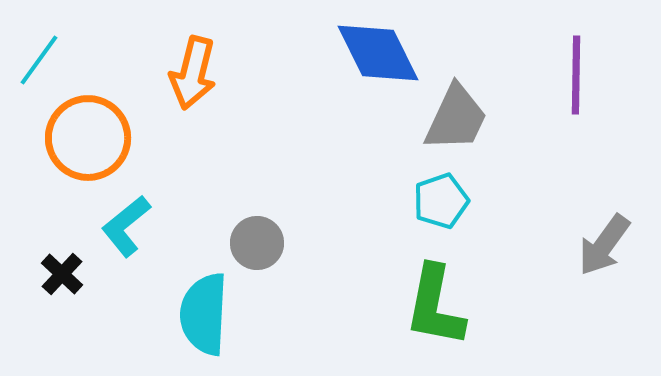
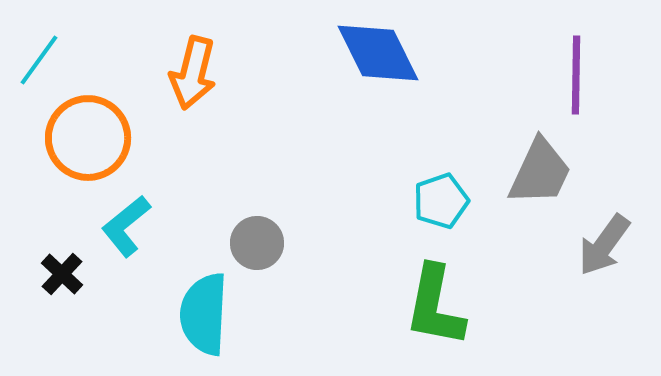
gray trapezoid: moved 84 px right, 54 px down
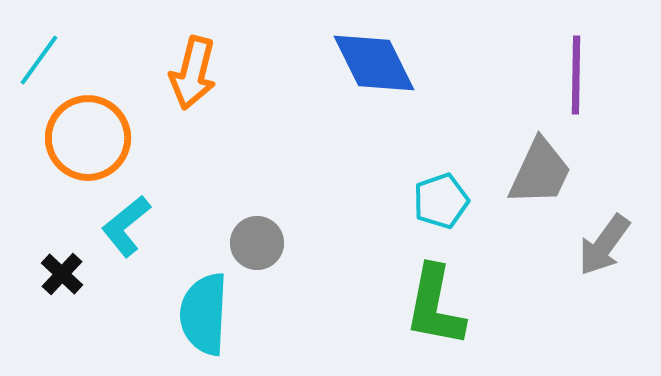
blue diamond: moved 4 px left, 10 px down
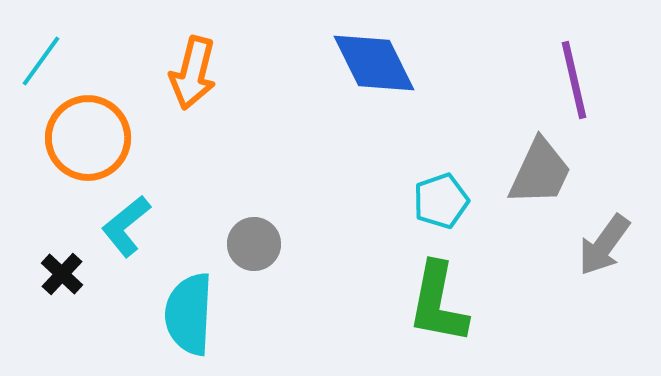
cyan line: moved 2 px right, 1 px down
purple line: moved 2 px left, 5 px down; rotated 14 degrees counterclockwise
gray circle: moved 3 px left, 1 px down
green L-shape: moved 3 px right, 3 px up
cyan semicircle: moved 15 px left
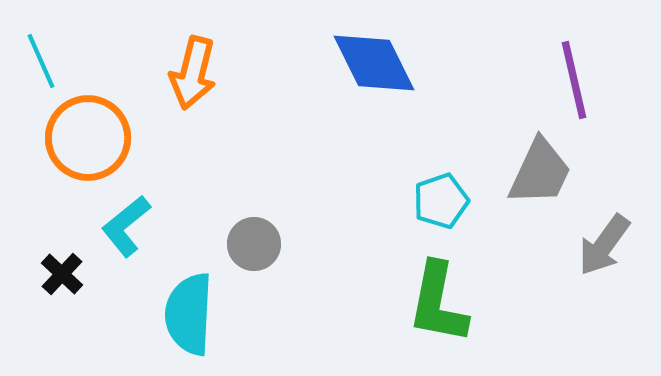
cyan line: rotated 60 degrees counterclockwise
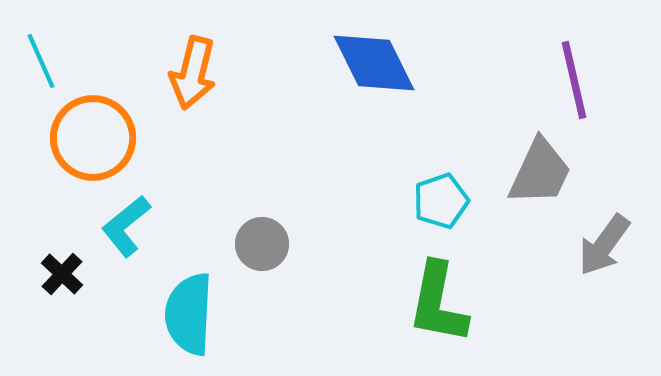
orange circle: moved 5 px right
gray circle: moved 8 px right
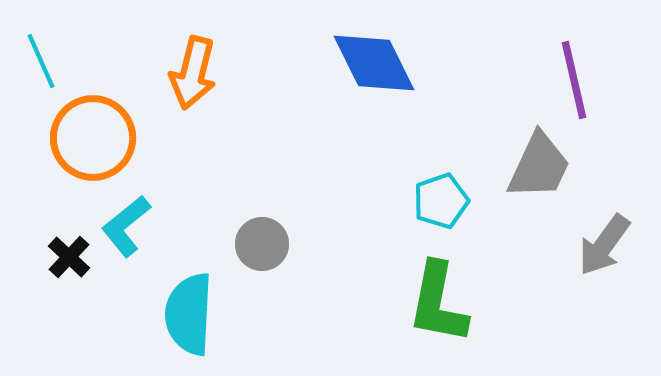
gray trapezoid: moved 1 px left, 6 px up
black cross: moved 7 px right, 17 px up
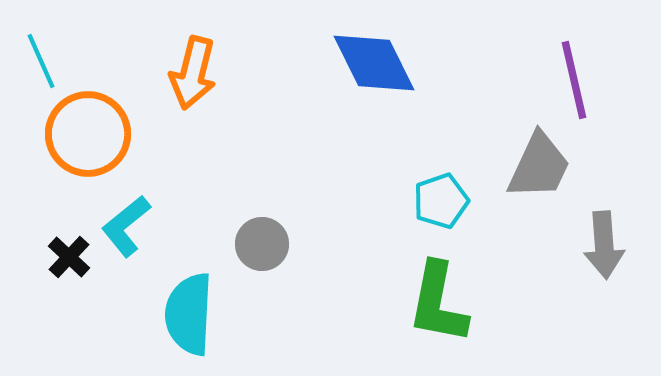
orange circle: moved 5 px left, 4 px up
gray arrow: rotated 40 degrees counterclockwise
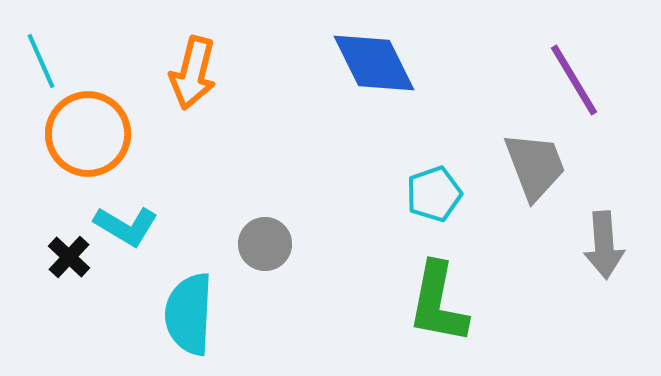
purple line: rotated 18 degrees counterclockwise
gray trapezoid: moved 4 px left; rotated 46 degrees counterclockwise
cyan pentagon: moved 7 px left, 7 px up
cyan L-shape: rotated 110 degrees counterclockwise
gray circle: moved 3 px right
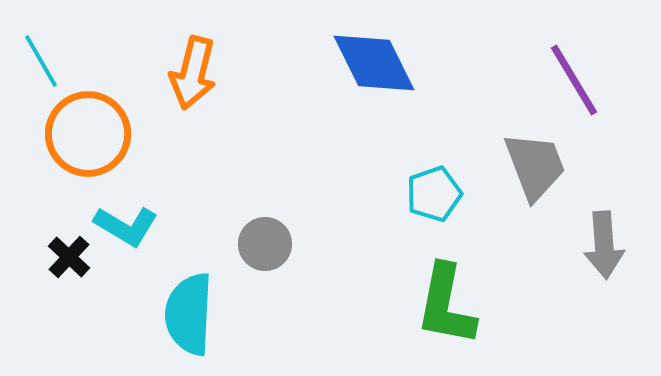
cyan line: rotated 6 degrees counterclockwise
green L-shape: moved 8 px right, 2 px down
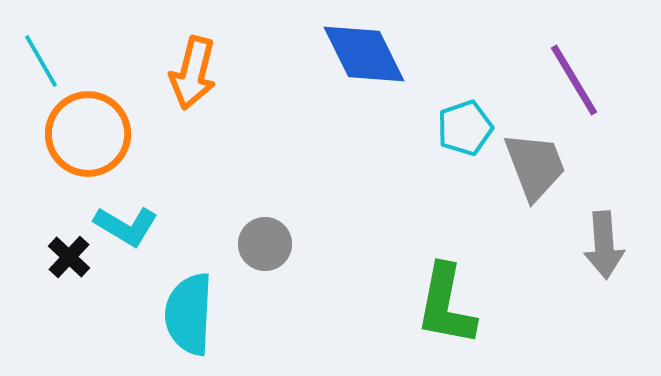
blue diamond: moved 10 px left, 9 px up
cyan pentagon: moved 31 px right, 66 px up
